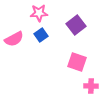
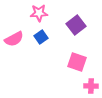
blue square: moved 2 px down
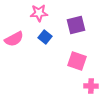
purple square: rotated 24 degrees clockwise
blue square: moved 4 px right; rotated 16 degrees counterclockwise
pink square: moved 1 px up
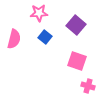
purple square: rotated 36 degrees counterclockwise
pink semicircle: rotated 48 degrees counterclockwise
pink cross: moved 3 px left; rotated 16 degrees clockwise
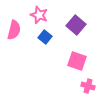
pink star: moved 2 px down; rotated 24 degrees clockwise
pink semicircle: moved 9 px up
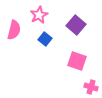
pink star: rotated 24 degrees clockwise
blue square: moved 2 px down
pink cross: moved 3 px right, 1 px down
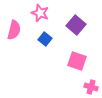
pink star: moved 1 px right, 2 px up; rotated 24 degrees counterclockwise
